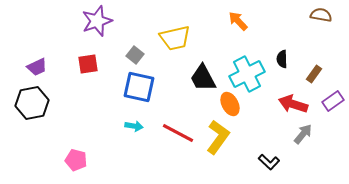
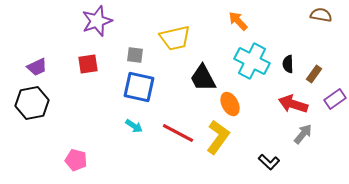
gray square: rotated 30 degrees counterclockwise
black semicircle: moved 6 px right, 5 px down
cyan cross: moved 5 px right, 13 px up; rotated 36 degrees counterclockwise
purple rectangle: moved 2 px right, 2 px up
cyan arrow: rotated 24 degrees clockwise
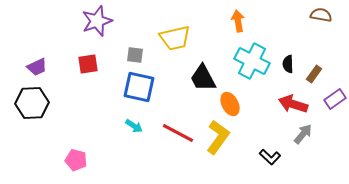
orange arrow: rotated 35 degrees clockwise
black hexagon: rotated 8 degrees clockwise
black L-shape: moved 1 px right, 5 px up
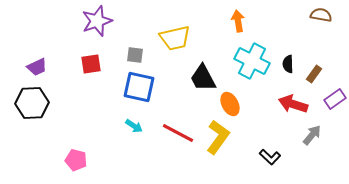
red square: moved 3 px right
gray arrow: moved 9 px right, 1 px down
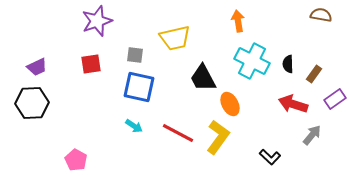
pink pentagon: rotated 15 degrees clockwise
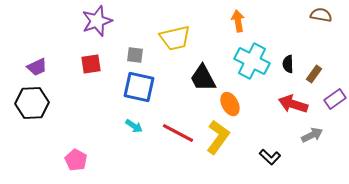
gray arrow: rotated 25 degrees clockwise
